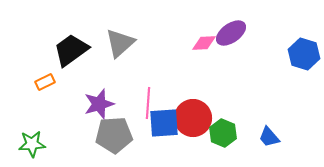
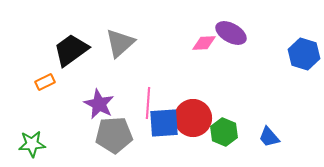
purple ellipse: rotated 64 degrees clockwise
purple star: rotated 28 degrees counterclockwise
green hexagon: moved 1 px right, 1 px up
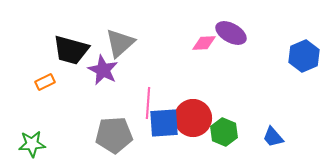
black trapezoid: rotated 129 degrees counterclockwise
blue hexagon: moved 2 px down; rotated 20 degrees clockwise
purple star: moved 4 px right, 34 px up
blue trapezoid: moved 4 px right
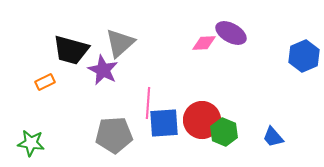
red circle: moved 9 px right, 2 px down
green star: moved 1 px left, 1 px up; rotated 12 degrees clockwise
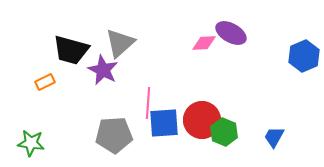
blue trapezoid: moved 1 px right; rotated 70 degrees clockwise
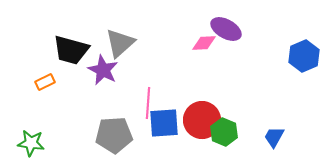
purple ellipse: moved 5 px left, 4 px up
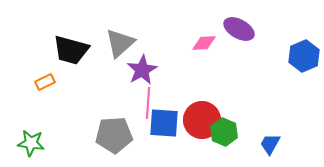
purple ellipse: moved 13 px right
purple star: moved 39 px right; rotated 16 degrees clockwise
blue square: rotated 8 degrees clockwise
blue trapezoid: moved 4 px left, 7 px down
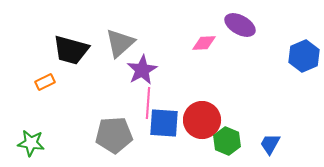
purple ellipse: moved 1 px right, 4 px up
green hexagon: moved 3 px right, 9 px down
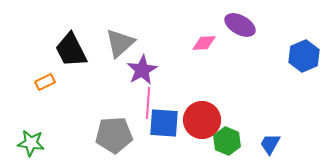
black trapezoid: rotated 48 degrees clockwise
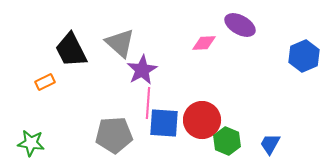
gray triangle: rotated 36 degrees counterclockwise
